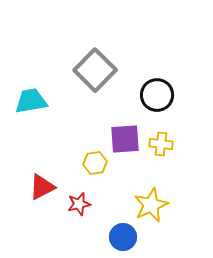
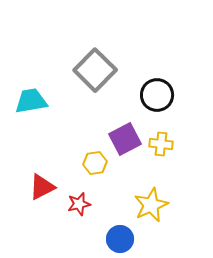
purple square: rotated 24 degrees counterclockwise
blue circle: moved 3 px left, 2 px down
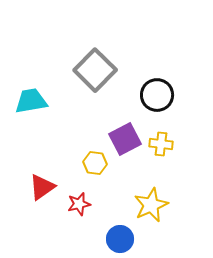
yellow hexagon: rotated 15 degrees clockwise
red triangle: rotated 8 degrees counterclockwise
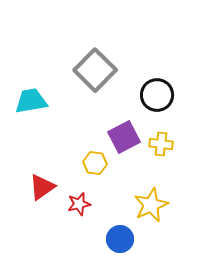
purple square: moved 1 px left, 2 px up
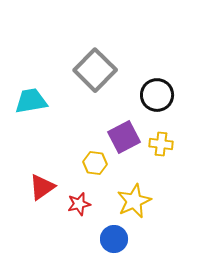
yellow star: moved 17 px left, 4 px up
blue circle: moved 6 px left
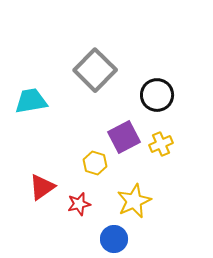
yellow cross: rotated 30 degrees counterclockwise
yellow hexagon: rotated 10 degrees clockwise
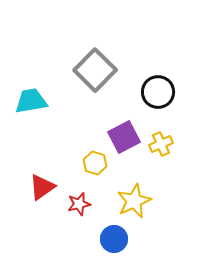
black circle: moved 1 px right, 3 px up
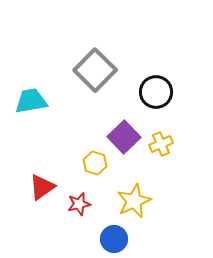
black circle: moved 2 px left
purple square: rotated 16 degrees counterclockwise
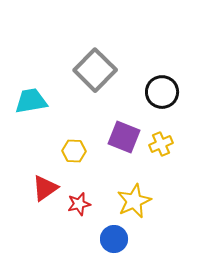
black circle: moved 6 px right
purple square: rotated 24 degrees counterclockwise
yellow hexagon: moved 21 px left, 12 px up; rotated 15 degrees counterclockwise
red triangle: moved 3 px right, 1 px down
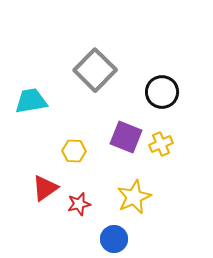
purple square: moved 2 px right
yellow star: moved 4 px up
